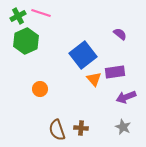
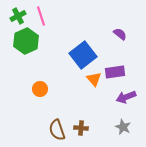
pink line: moved 3 px down; rotated 54 degrees clockwise
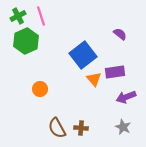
brown semicircle: moved 2 px up; rotated 10 degrees counterclockwise
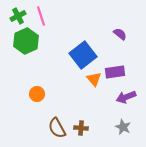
orange circle: moved 3 px left, 5 px down
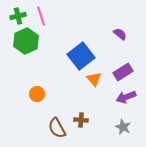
green cross: rotated 14 degrees clockwise
blue square: moved 2 px left, 1 px down
purple rectangle: moved 8 px right; rotated 24 degrees counterclockwise
brown cross: moved 8 px up
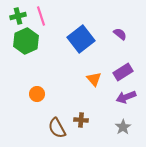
blue square: moved 17 px up
gray star: rotated 14 degrees clockwise
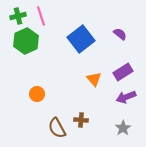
gray star: moved 1 px down
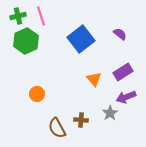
gray star: moved 13 px left, 15 px up
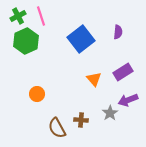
green cross: rotated 14 degrees counterclockwise
purple semicircle: moved 2 px left, 2 px up; rotated 56 degrees clockwise
purple arrow: moved 2 px right, 3 px down
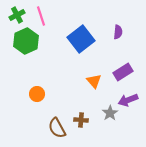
green cross: moved 1 px left, 1 px up
orange triangle: moved 2 px down
